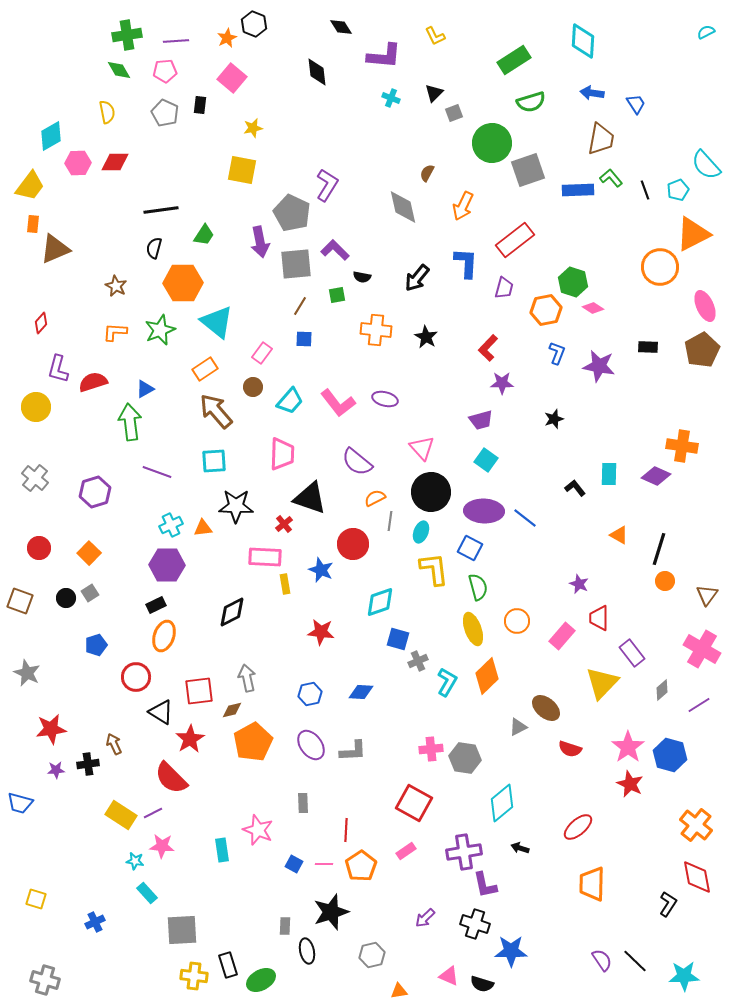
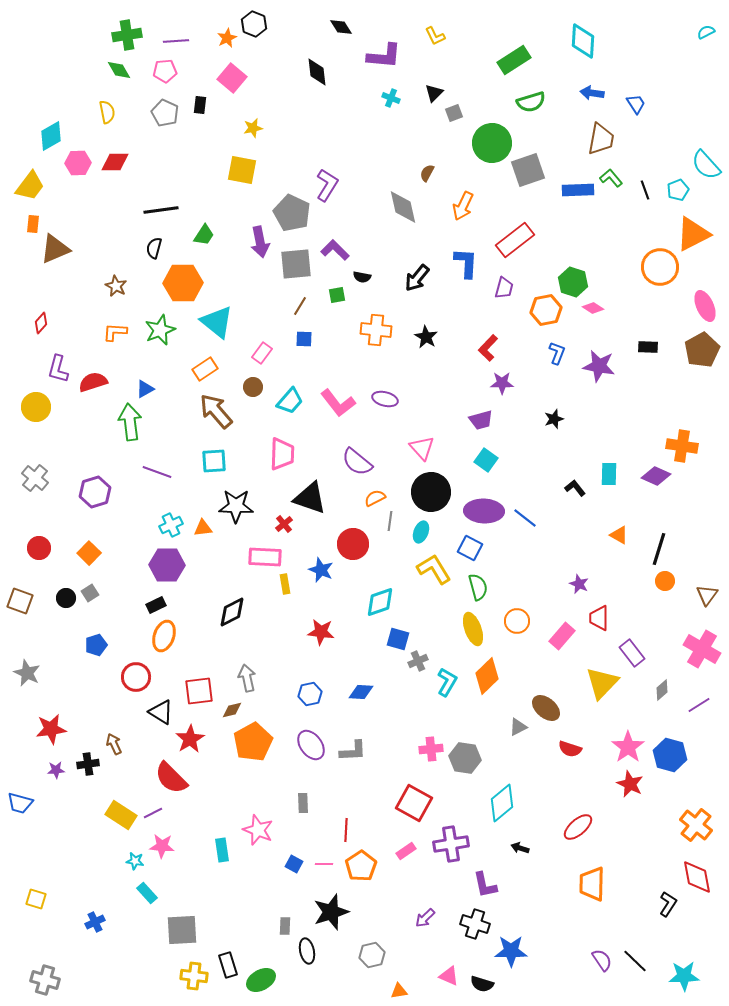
yellow L-shape at (434, 569): rotated 24 degrees counterclockwise
purple cross at (464, 852): moved 13 px left, 8 px up
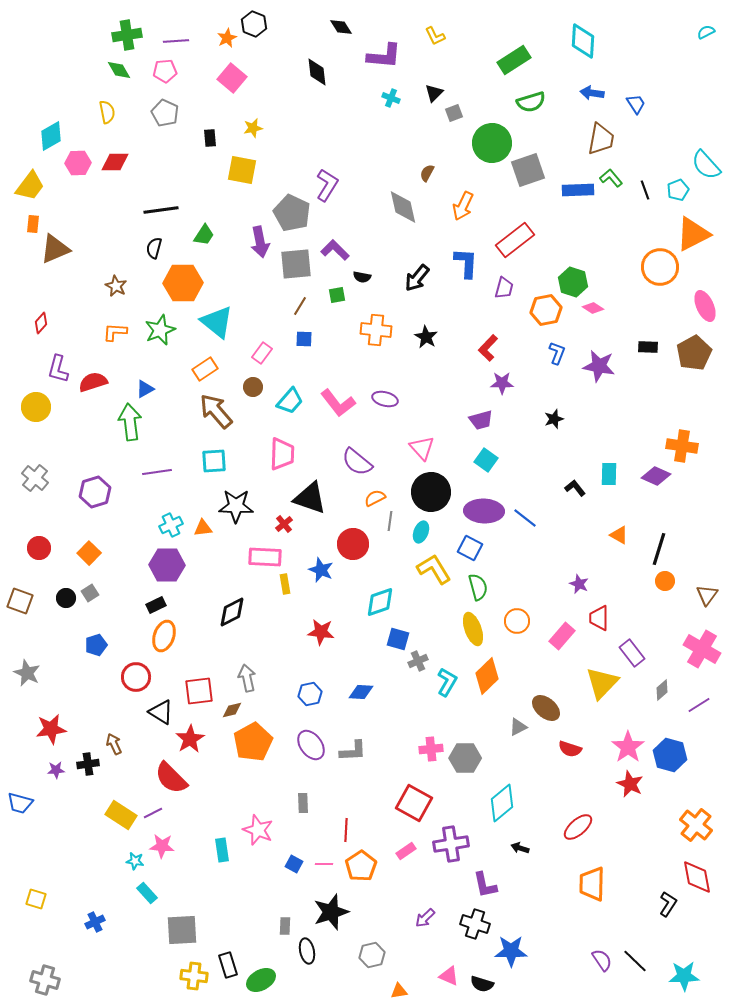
black rectangle at (200, 105): moved 10 px right, 33 px down; rotated 12 degrees counterclockwise
brown pentagon at (702, 350): moved 8 px left, 3 px down
purple line at (157, 472): rotated 28 degrees counterclockwise
gray hexagon at (465, 758): rotated 8 degrees counterclockwise
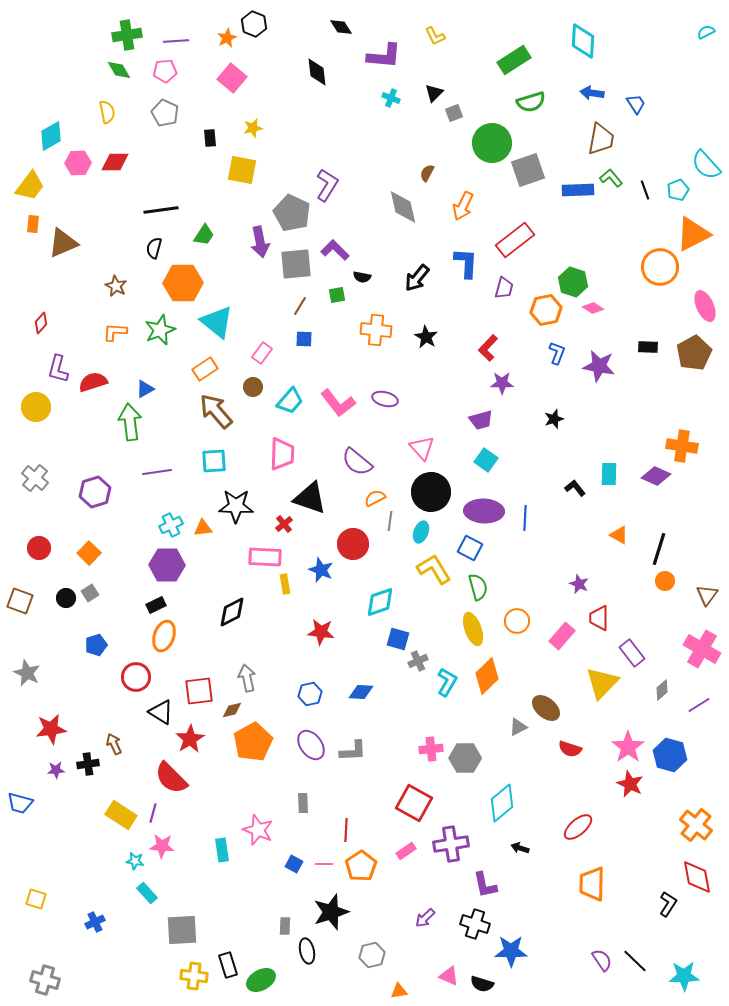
brown triangle at (55, 249): moved 8 px right, 6 px up
blue line at (525, 518): rotated 55 degrees clockwise
purple line at (153, 813): rotated 48 degrees counterclockwise
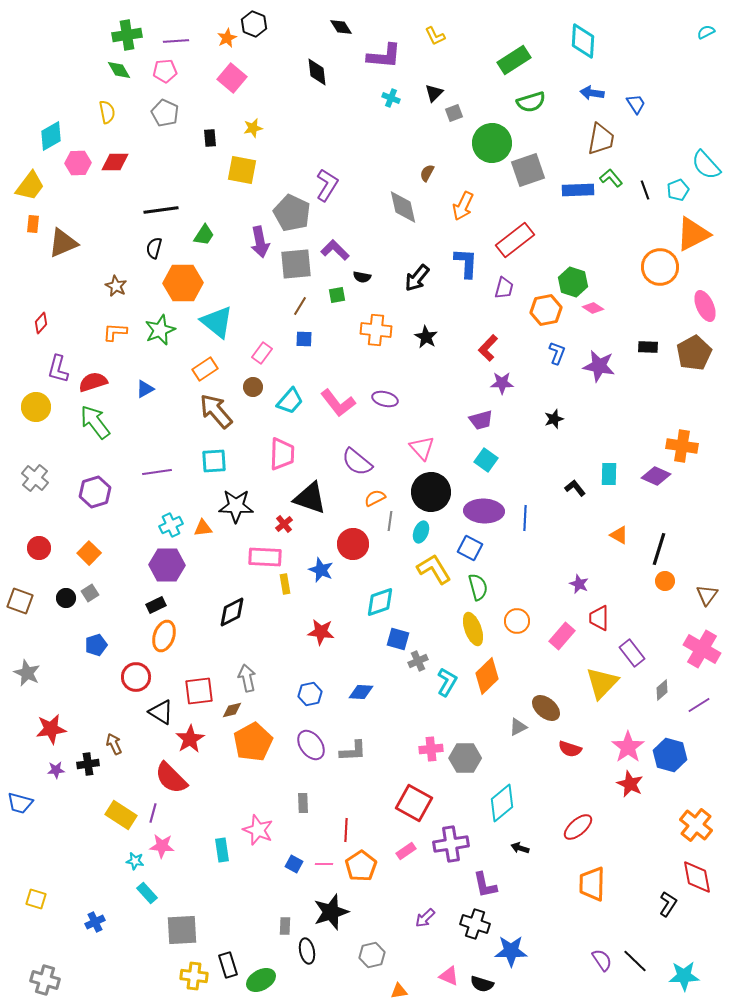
green arrow at (130, 422): moved 35 px left; rotated 30 degrees counterclockwise
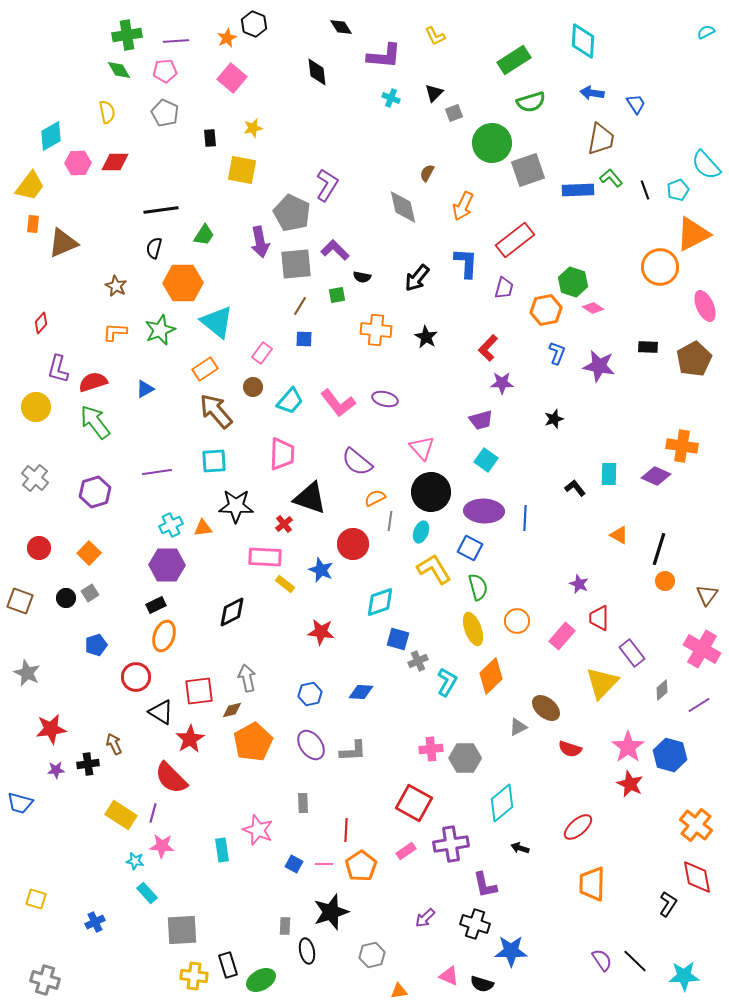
brown pentagon at (694, 353): moved 6 px down
yellow rectangle at (285, 584): rotated 42 degrees counterclockwise
orange diamond at (487, 676): moved 4 px right
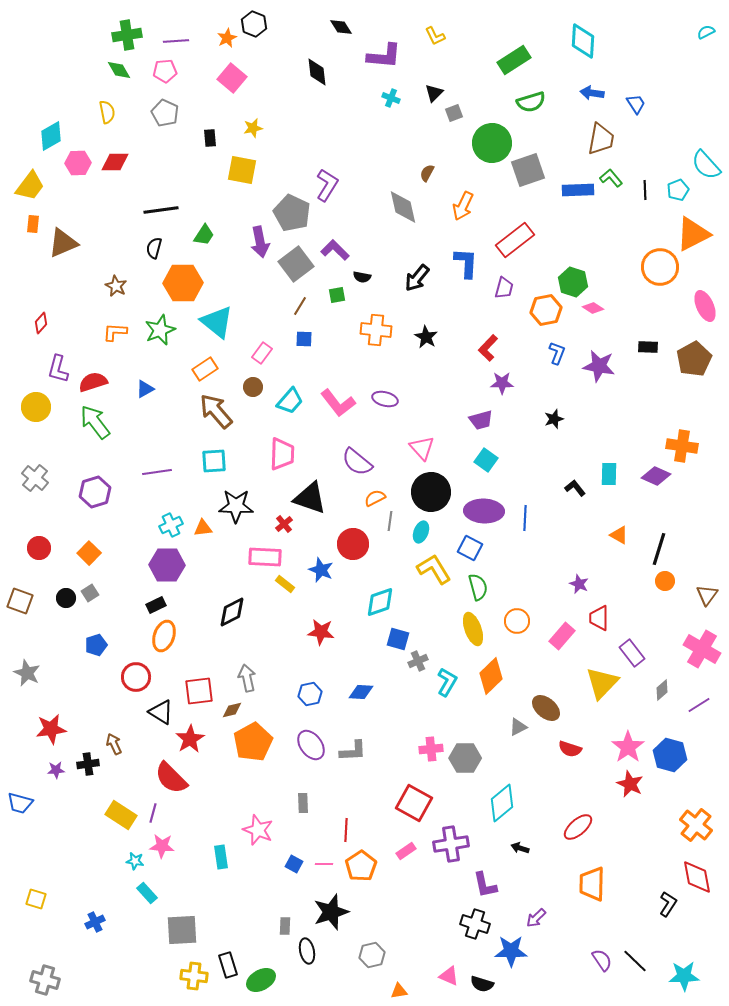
black line at (645, 190): rotated 18 degrees clockwise
gray square at (296, 264): rotated 32 degrees counterclockwise
cyan rectangle at (222, 850): moved 1 px left, 7 px down
purple arrow at (425, 918): moved 111 px right
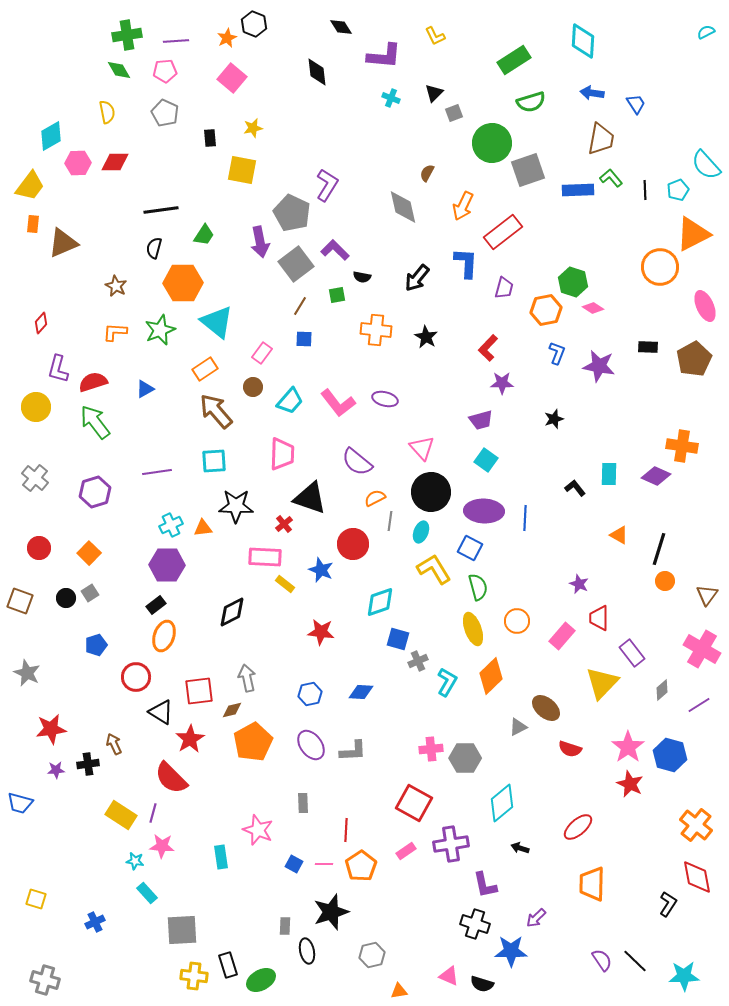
red rectangle at (515, 240): moved 12 px left, 8 px up
black rectangle at (156, 605): rotated 12 degrees counterclockwise
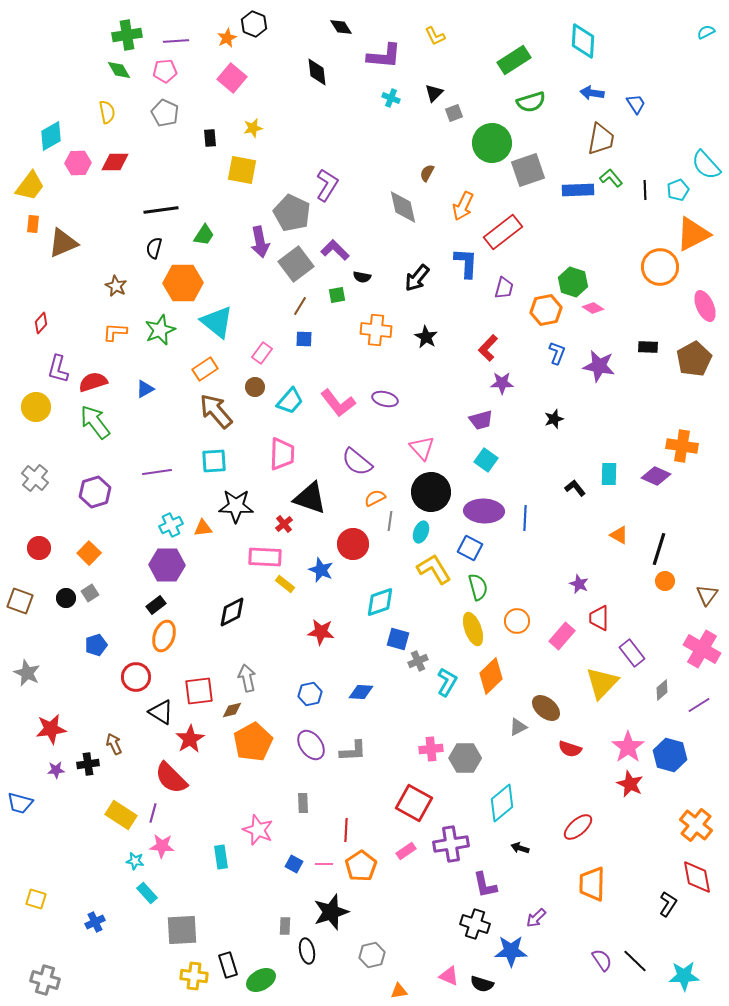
brown circle at (253, 387): moved 2 px right
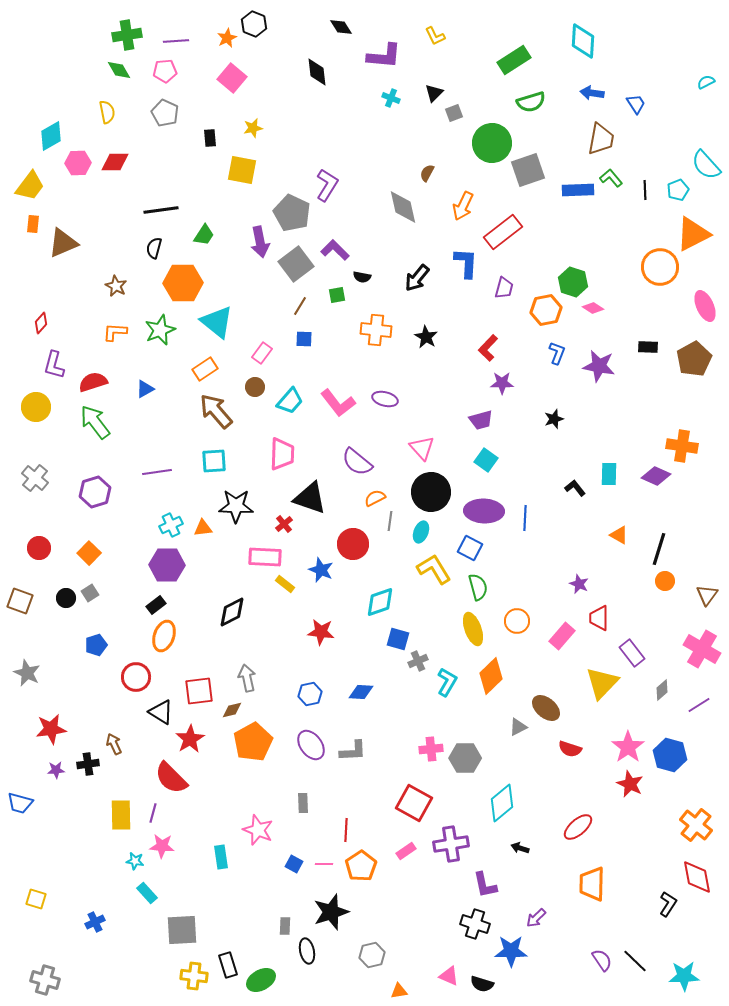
cyan semicircle at (706, 32): moved 50 px down
purple L-shape at (58, 369): moved 4 px left, 4 px up
yellow rectangle at (121, 815): rotated 56 degrees clockwise
